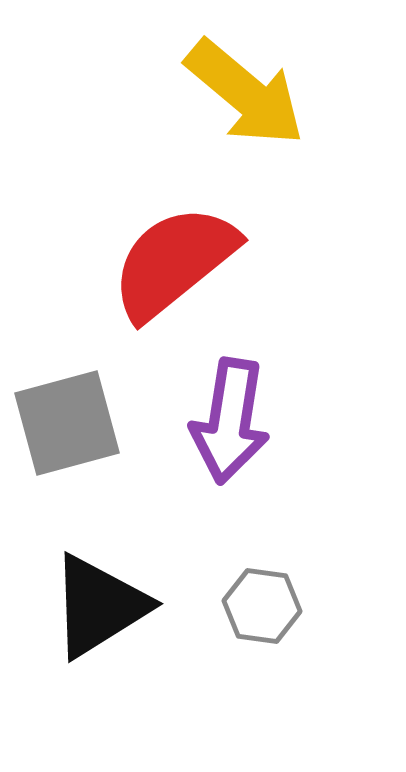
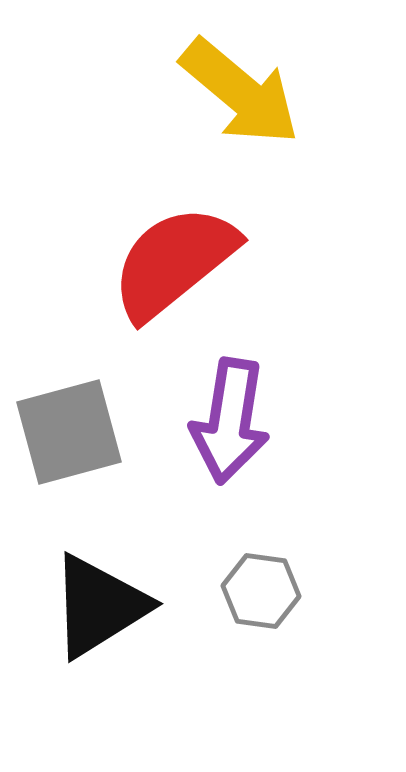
yellow arrow: moved 5 px left, 1 px up
gray square: moved 2 px right, 9 px down
gray hexagon: moved 1 px left, 15 px up
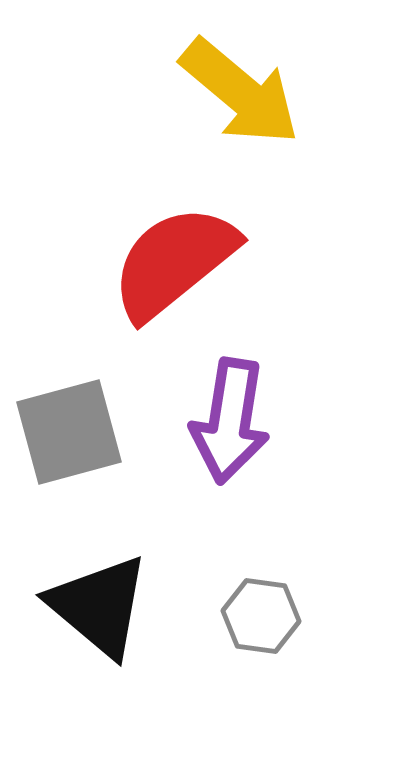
gray hexagon: moved 25 px down
black triangle: rotated 48 degrees counterclockwise
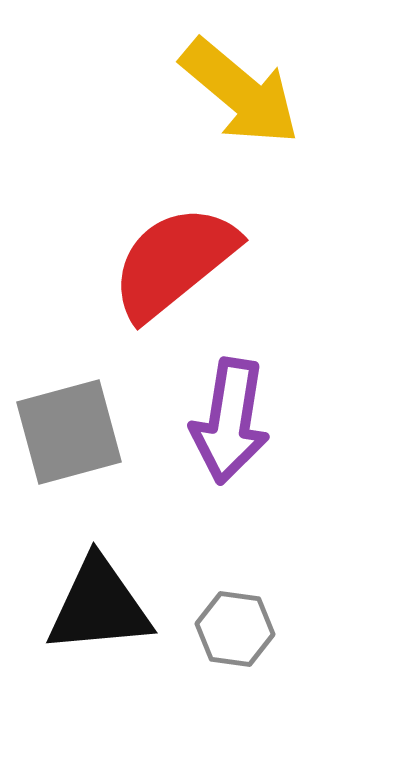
black triangle: rotated 45 degrees counterclockwise
gray hexagon: moved 26 px left, 13 px down
